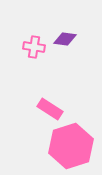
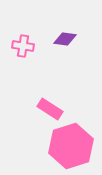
pink cross: moved 11 px left, 1 px up
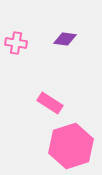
pink cross: moved 7 px left, 3 px up
pink rectangle: moved 6 px up
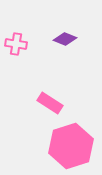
purple diamond: rotated 15 degrees clockwise
pink cross: moved 1 px down
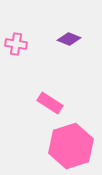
purple diamond: moved 4 px right
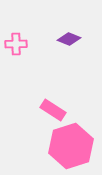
pink cross: rotated 10 degrees counterclockwise
pink rectangle: moved 3 px right, 7 px down
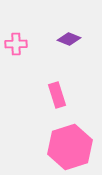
pink rectangle: moved 4 px right, 15 px up; rotated 40 degrees clockwise
pink hexagon: moved 1 px left, 1 px down
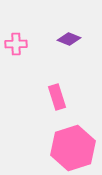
pink rectangle: moved 2 px down
pink hexagon: moved 3 px right, 1 px down
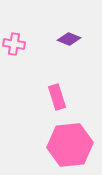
pink cross: moved 2 px left; rotated 10 degrees clockwise
pink hexagon: moved 3 px left, 3 px up; rotated 12 degrees clockwise
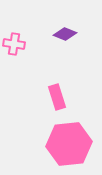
purple diamond: moved 4 px left, 5 px up
pink hexagon: moved 1 px left, 1 px up
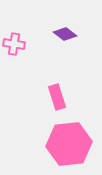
purple diamond: rotated 15 degrees clockwise
